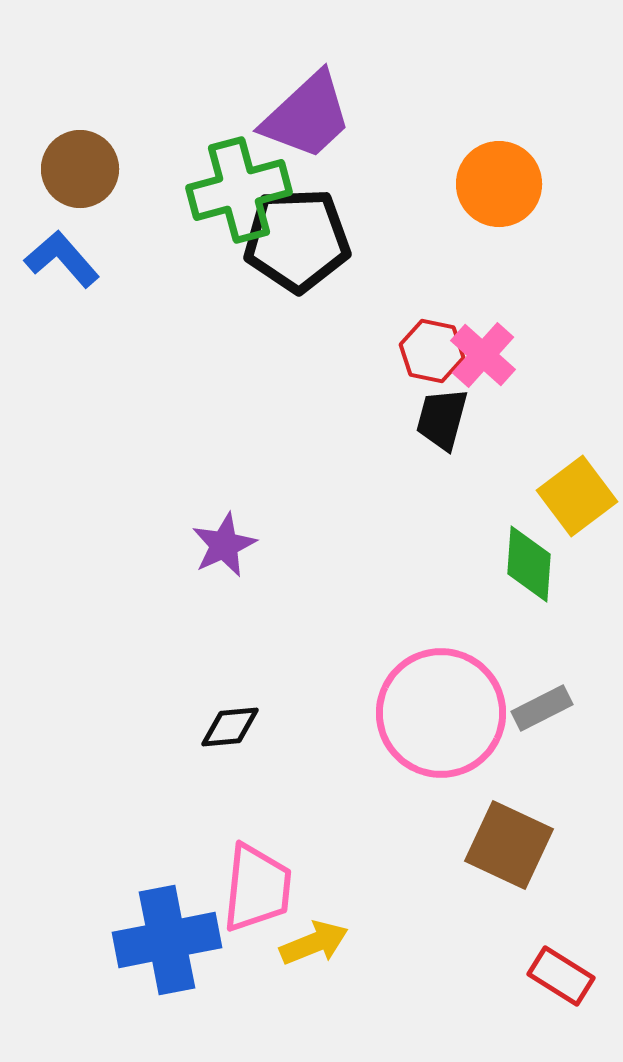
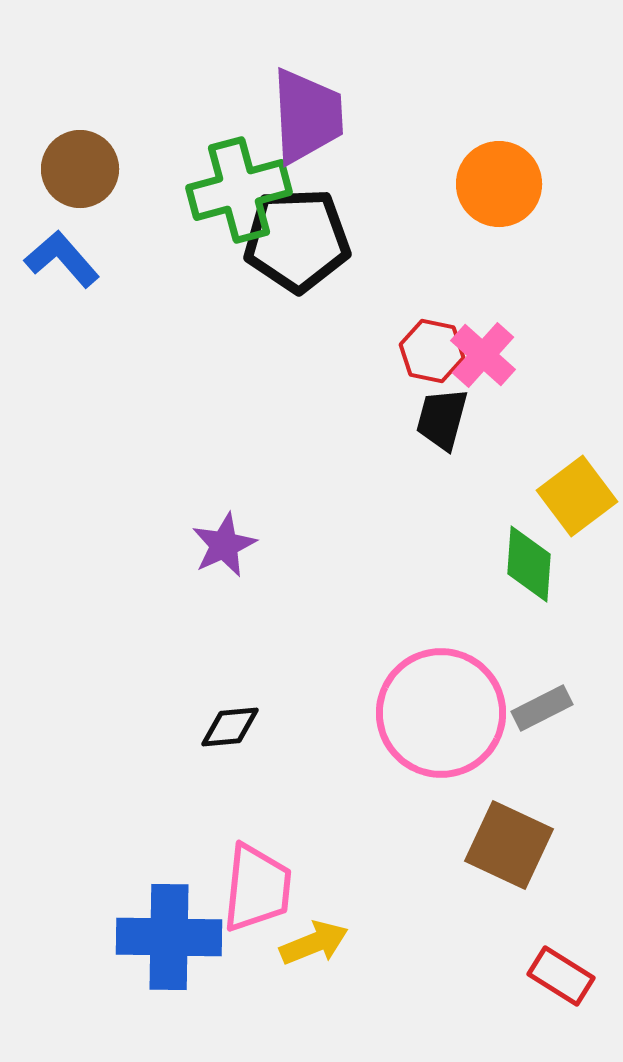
purple trapezoid: rotated 50 degrees counterclockwise
blue cross: moved 2 px right, 3 px up; rotated 12 degrees clockwise
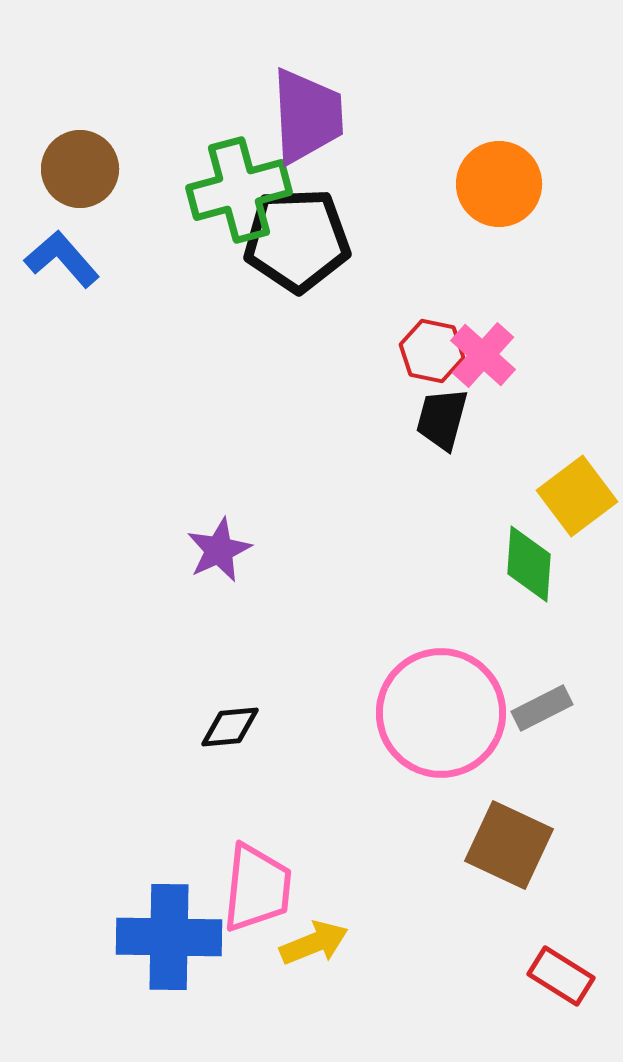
purple star: moved 5 px left, 5 px down
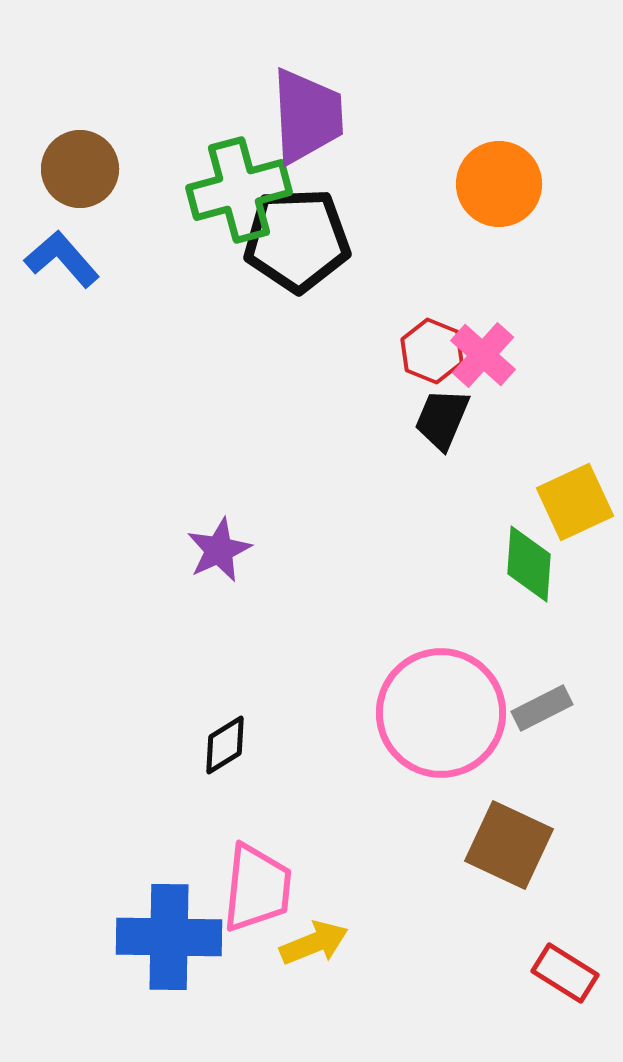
red hexagon: rotated 10 degrees clockwise
black trapezoid: rotated 8 degrees clockwise
yellow square: moved 2 px left, 6 px down; rotated 12 degrees clockwise
black diamond: moved 5 px left, 18 px down; rotated 26 degrees counterclockwise
red rectangle: moved 4 px right, 3 px up
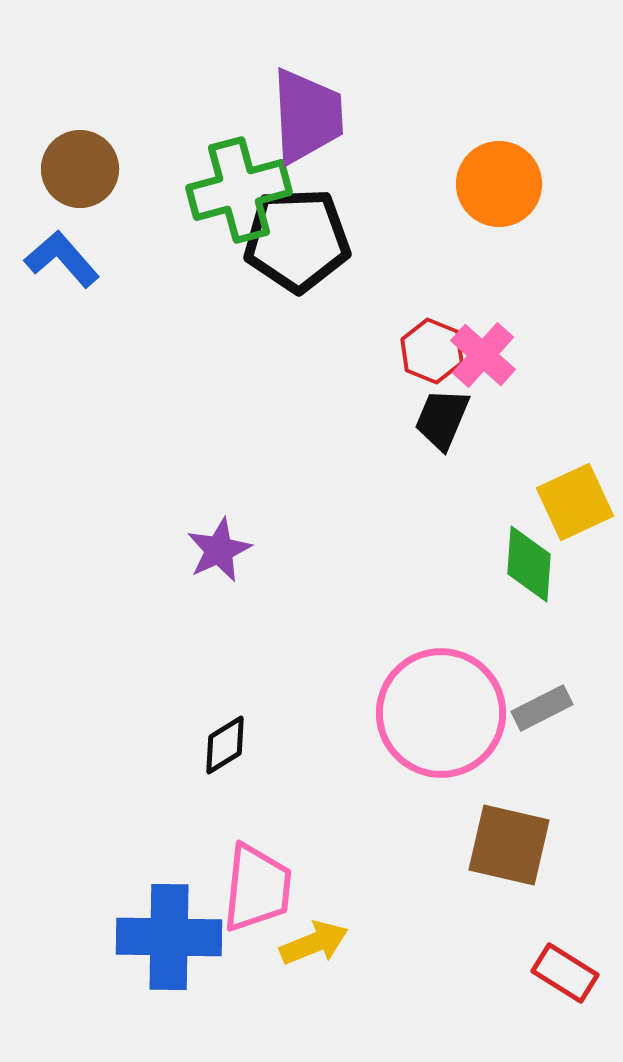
brown square: rotated 12 degrees counterclockwise
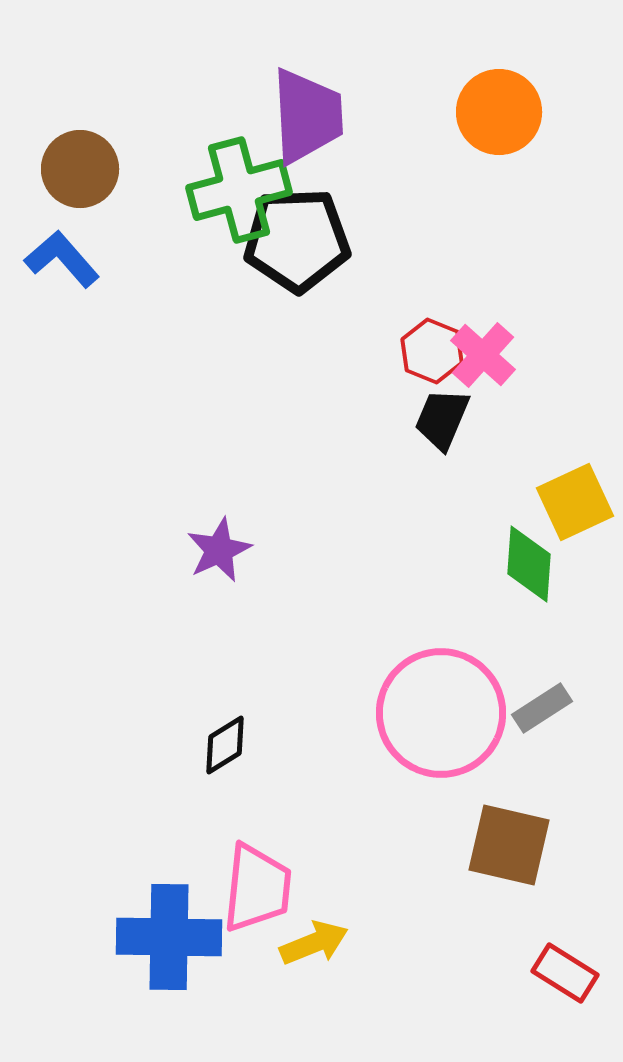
orange circle: moved 72 px up
gray rectangle: rotated 6 degrees counterclockwise
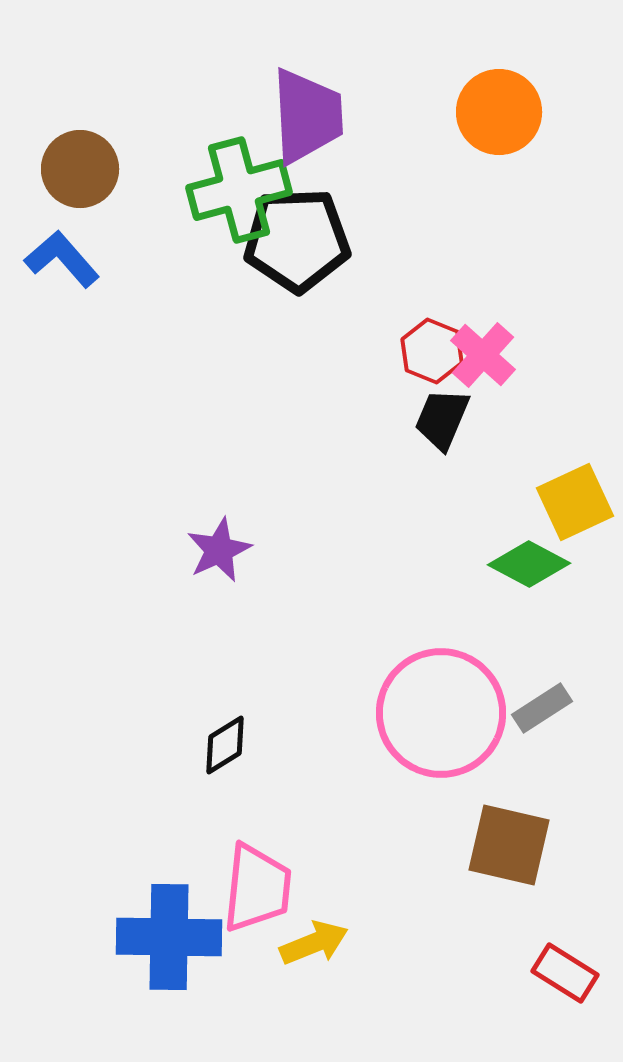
green diamond: rotated 66 degrees counterclockwise
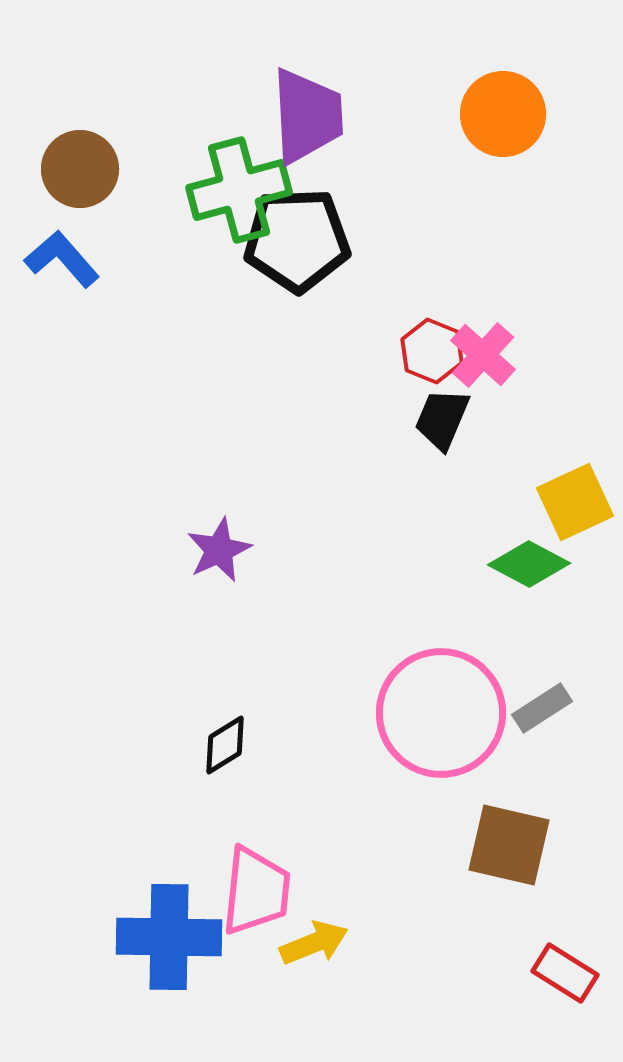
orange circle: moved 4 px right, 2 px down
pink trapezoid: moved 1 px left, 3 px down
